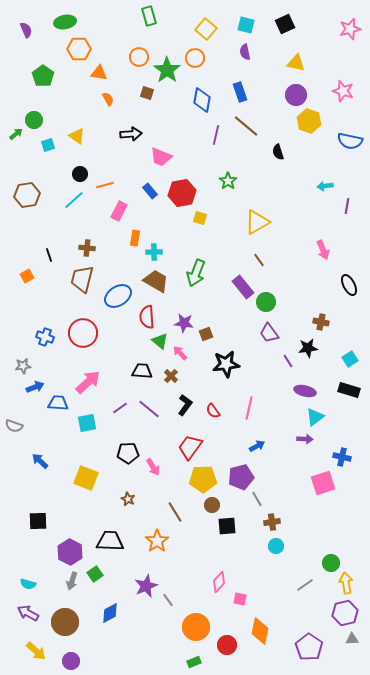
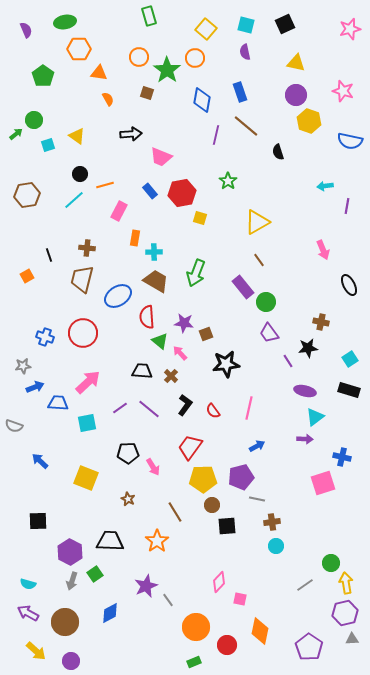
gray line at (257, 499): rotated 49 degrees counterclockwise
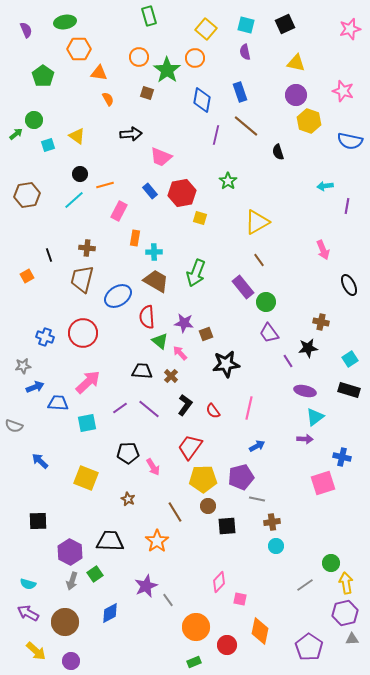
brown circle at (212, 505): moved 4 px left, 1 px down
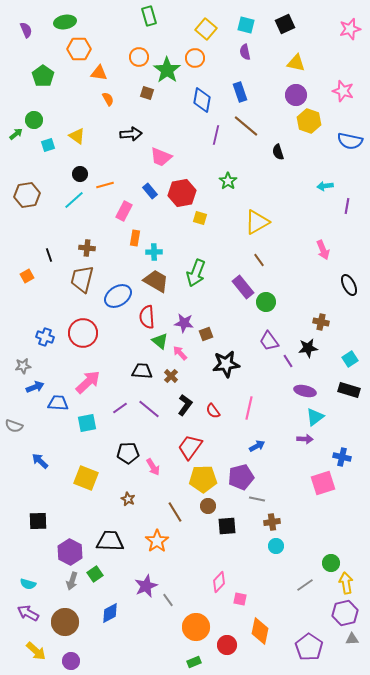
pink rectangle at (119, 211): moved 5 px right
purple trapezoid at (269, 333): moved 8 px down
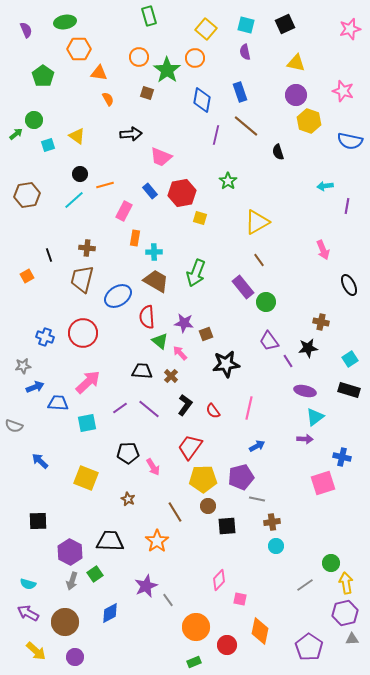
pink diamond at (219, 582): moved 2 px up
purple circle at (71, 661): moved 4 px right, 4 px up
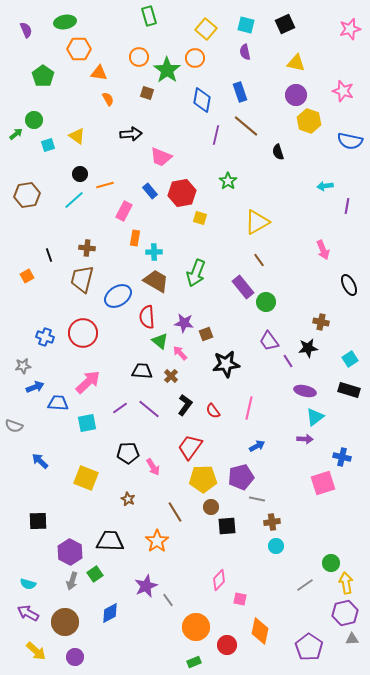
brown circle at (208, 506): moved 3 px right, 1 px down
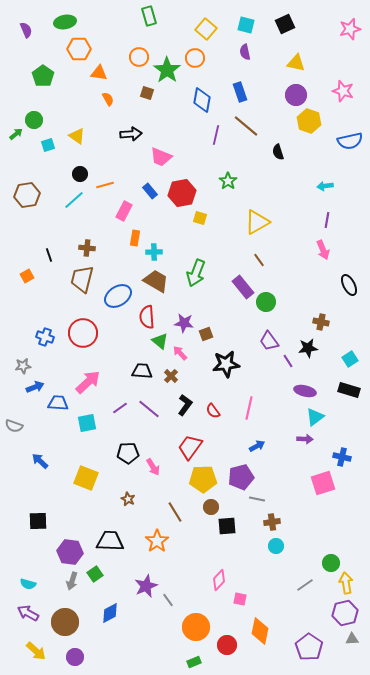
blue semicircle at (350, 141): rotated 25 degrees counterclockwise
purple line at (347, 206): moved 20 px left, 14 px down
purple hexagon at (70, 552): rotated 20 degrees counterclockwise
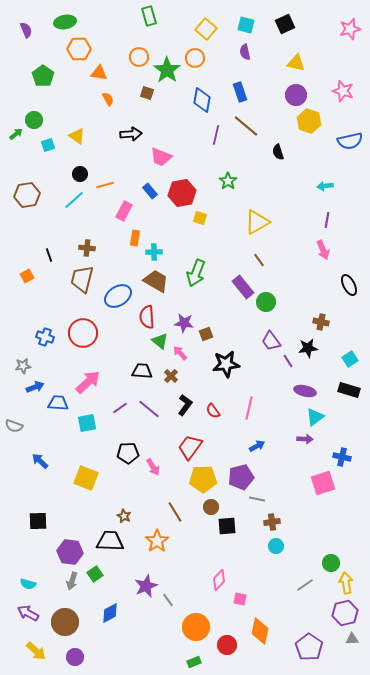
purple trapezoid at (269, 341): moved 2 px right
brown star at (128, 499): moved 4 px left, 17 px down
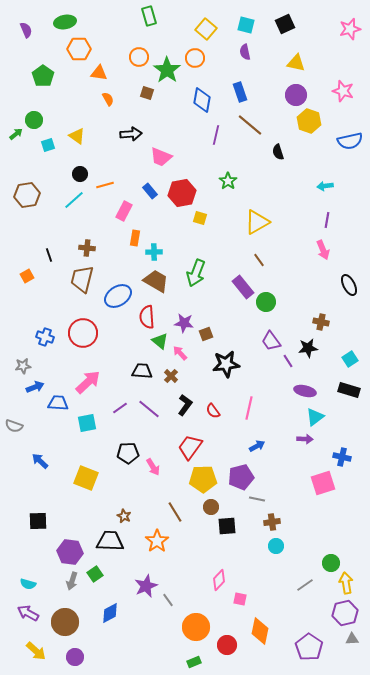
brown line at (246, 126): moved 4 px right, 1 px up
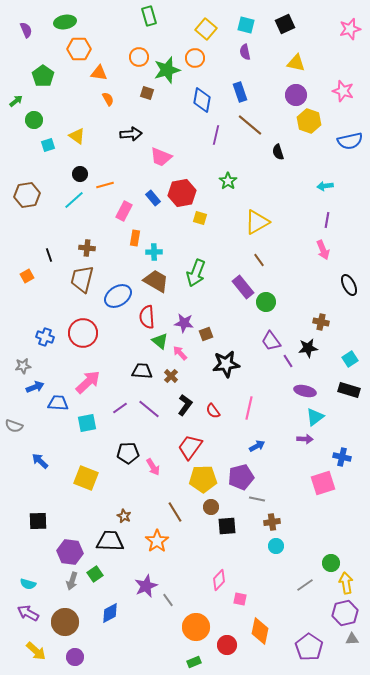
green star at (167, 70): rotated 20 degrees clockwise
green arrow at (16, 134): moved 33 px up
blue rectangle at (150, 191): moved 3 px right, 7 px down
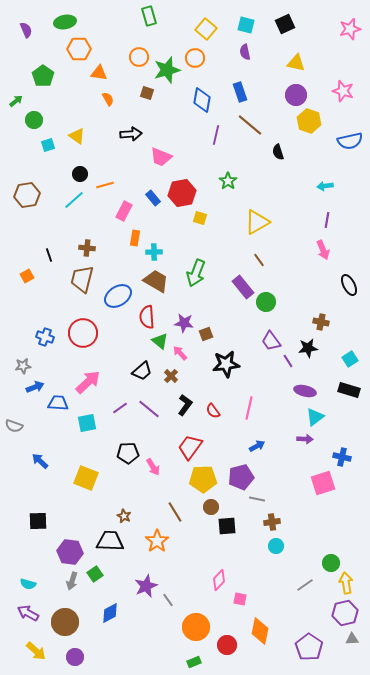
black trapezoid at (142, 371): rotated 135 degrees clockwise
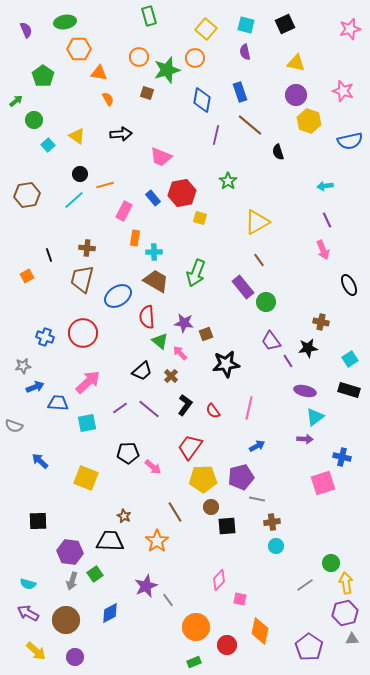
black arrow at (131, 134): moved 10 px left
cyan square at (48, 145): rotated 24 degrees counterclockwise
purple line at (327, 220): rotated 35 degrees counterclockwise
pink arrow at (153, 467): rotated 18 degrees counterclockwise
brown circle at (65, 622): moved 1 px right, 2 px up
